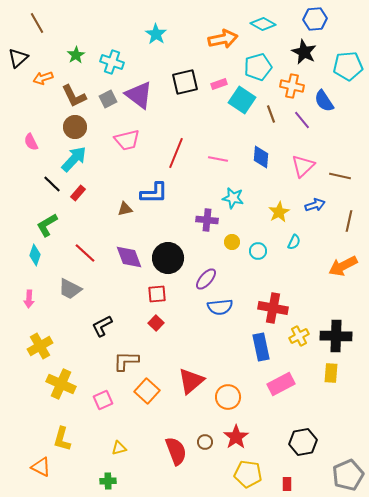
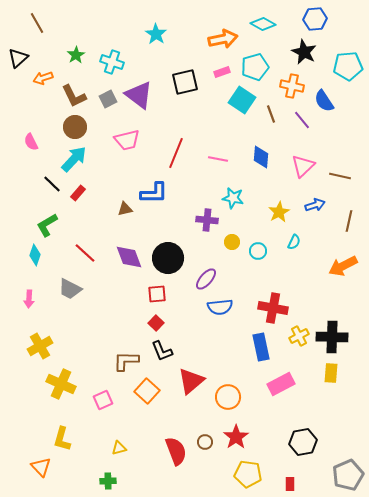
cyan pentagon at (258, 67): moved 3 px left
pink rectangle at (219, 84): moved 3 px right, 12 px up
black L-shape at (102, 326): moved 60 px right, 25 px down; rotated 85 degrees counterclockwise
black cross at (336, 336): moved 4 px left, 1 px down
orange triangle at (41, 467): rotated 20 degrees clockwise
red rectangle at (287, 484): moved 3 px right
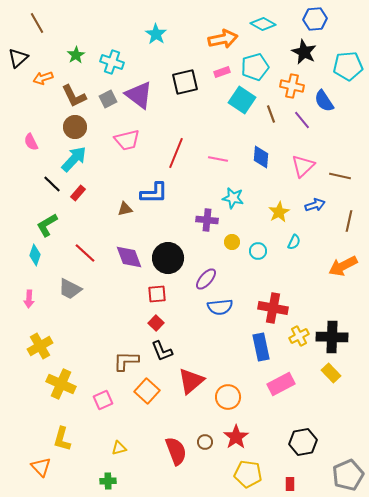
yellow rectangle at (331, 373): rotated 48 degrees counterclockwise
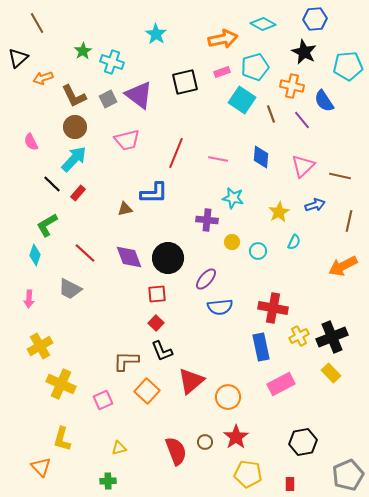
green star at (76, 55): moved 7 px right, 4 px up
black cross at (332, 337): rotated 24 degrees counterclockwise
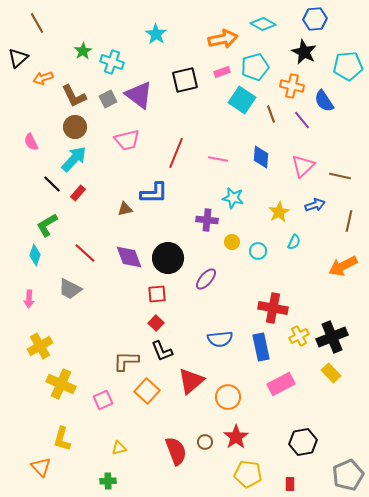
black square at (185, 82): moved 2 px up
blue semicircle at (220, 307): moved 32 px down
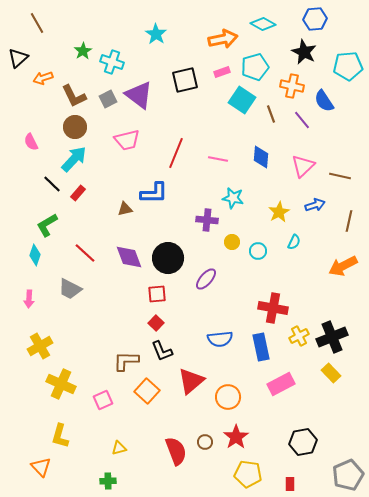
yellow L-shape at (62, 439): moved 2 px left, 3 px up
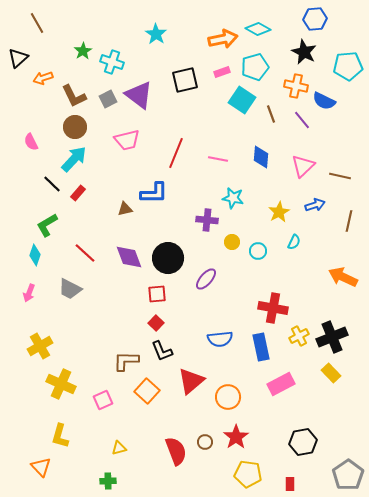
cyan diamond at (263, 24): moved 5 px left, 5 px down
orange cross at (292, 86): moved 4 px right
blue semicircle at (324, 101): rotated 30 degrees counterclockwise
orange arrow at (343, 266): moved 11 px down; rotated 52 degrees clockwise
pink arrow at (29, 299): moved 6 px up; rotated 18 degrees clockwise
gray pentagon at (348, 475): rotated 12 degrees counterclockwise
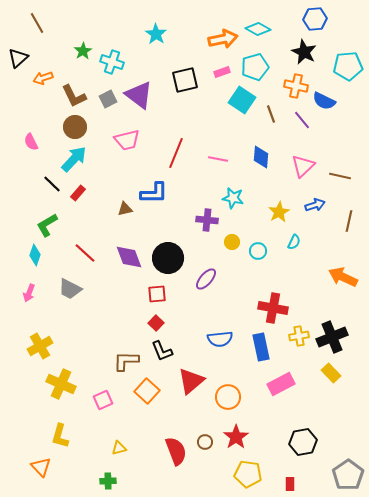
yellow cross at (299, 336): rotated 18 degrees clockwise
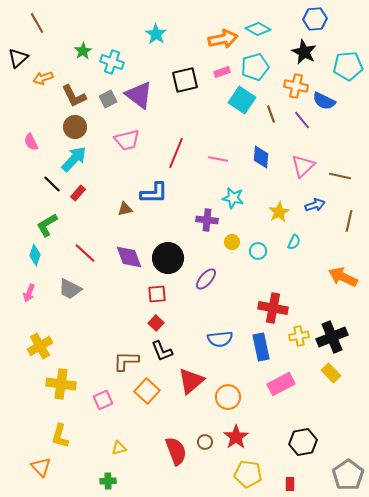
yellow cross at (61, 384): rotated 16 degrees counterclockwise
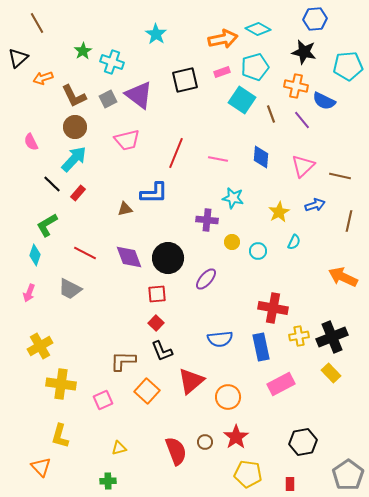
black star at (304, 52): rotated 15 degrees counterclockwise
red line at (85, 253): rotated 15 degrees counterclockwise
brown L-shape at (126, 361): moved 3 px left
